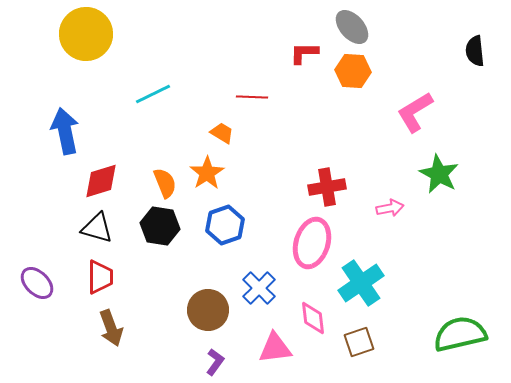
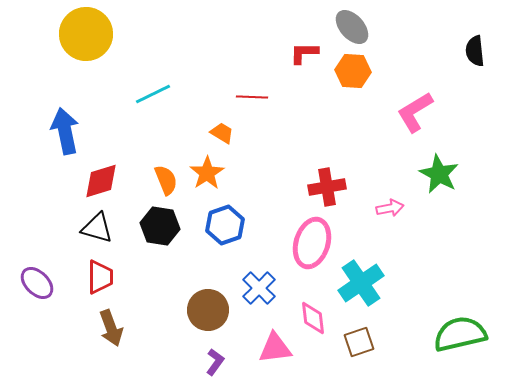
orange semicircle: moved 1 px right, 3 px up
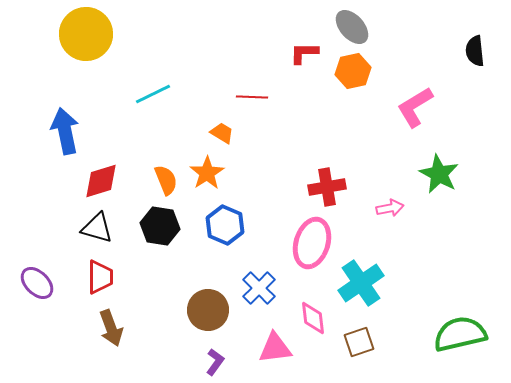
orange hexagon: rotated 16 degrees counterclockwise
pink L-shape: moved 5 px up
blue hexagon: rotated 18 degrees counterclockwise
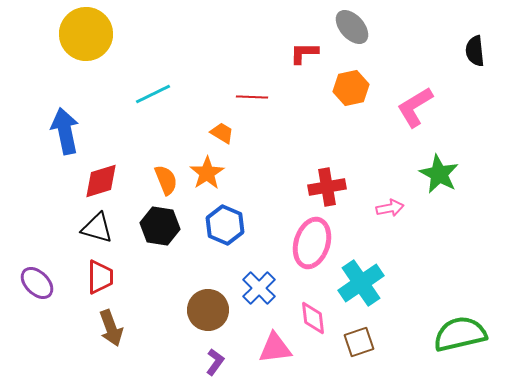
orange hexagon: moved 2 px left, 17 px down
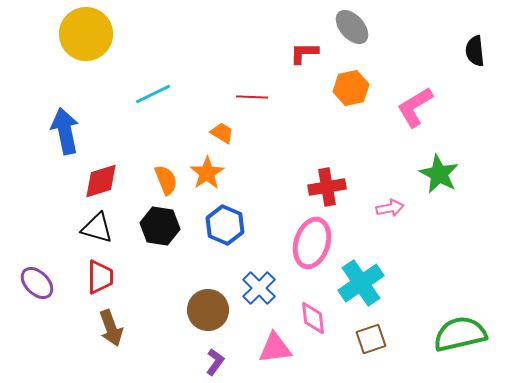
brown square: moved 12 px right, 3 px up
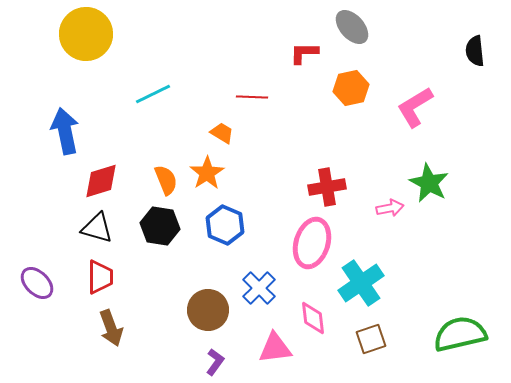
green star: moved 10 px left, 9 px down
